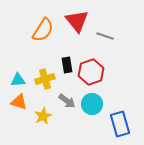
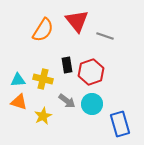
yellow cross: moved 2 px left; rotated 30 degrees clockwise
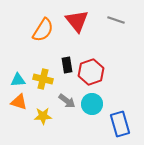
gray line: moved 11 px right, 16 px up
yellow star: rotated 24 degrees clockwise
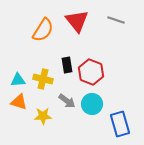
red hexagon: rotated 20 degrees counterclockwise
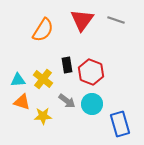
red triangle: moved 5 px right, 1 px up; rotated 15 degrees clockwise
yellow cross: rotated 24 degrees clockwise
orange triangle: moved 3 px right
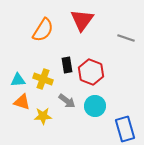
gray line: moved 10 px right, 18 px down
yellow cross: rotated 18 degrees counterclockwise
cyan circle: moved 3 px right, 2 px down
blue rectangle: moved 5 px right, 5 px down
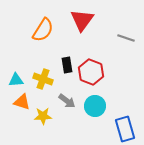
cyan triangle: moved 2 px left
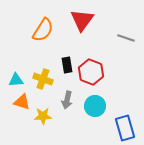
gray arrow: moved 1 px up; rotated 66 degrees clockwise
blue rectangle: moved 1 px up
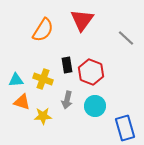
gray line: rotated 24 degrees clockwise
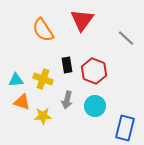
orange semicircle: rotated 115 degrees clockwise
red hexagon: moved 3 px right, 1 px up
blue rectangle: rotated 30 degrees clockwise
